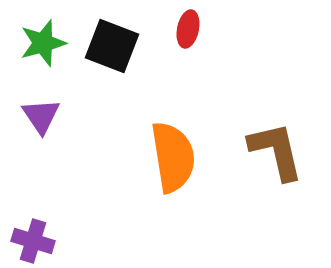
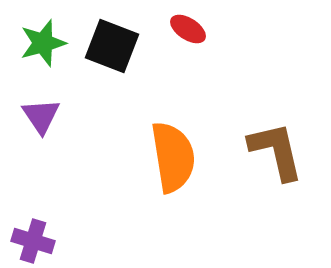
red ellipse: rotated 69 degrees counterclockwise
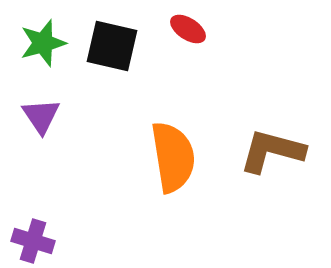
black square: rotated 8 degrees counterclockwise
brown L-shape: moved 4 px left; rotated 62 degrees counterclockwise
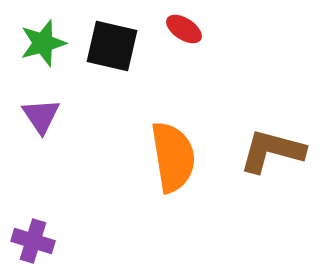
red ellipse: moved 4 px left
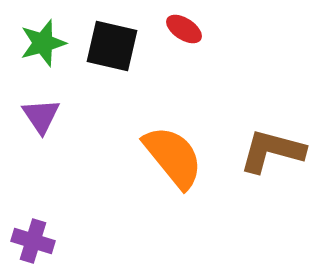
orange semicircle: rotated 30 degrees counterclockwise
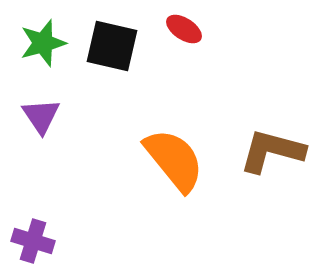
orange semicircle: moved 1 px right, 3 px down
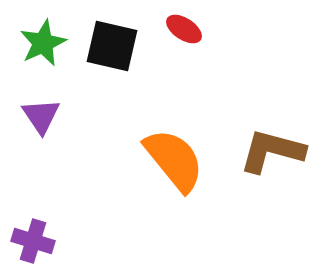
green star: rotated 9 degrees counterclockwise
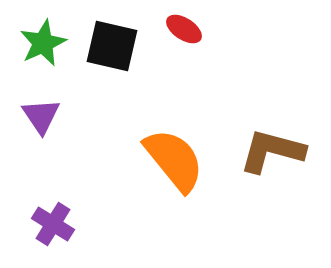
purple cross: moved 20 px right, 17 px up; rotated 15 degrees clockwise
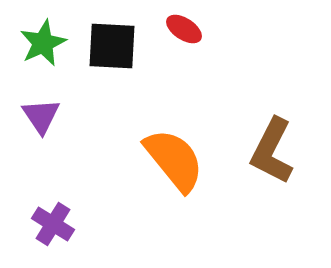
black square: rotated 10 degrees counterclockwise
brown L-shape: rotated 78 degrees counterclockwise
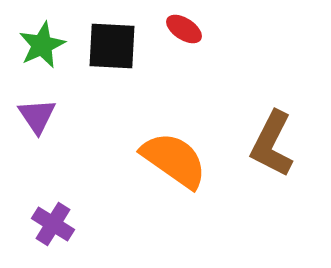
green star: moved 1 px left, 2 px down
purple triangle: moved 4 px left
brown L-shape: moved 7 px up
orange semicircle: rotated 16 degrees counterclockwise
